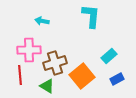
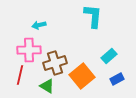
cyan L-shape: moved 2 px right
cyan arrow: moved 3 px left, 4 px down; rotated 24 degrees counterclockwise
red line: rotated 18 degrees clockwise
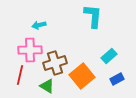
pink cross: moved 1 px right
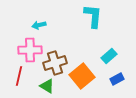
red line: moved 1 px left, 1 px down
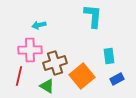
cyan rectangle: rotated 56 degrees counterclockwise
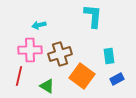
brown cross: moved 5 px right, 9 px up
orange square: rotated 15 degrees counterclockwise
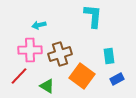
red line: rotated 30 degrees clockwise
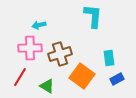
pink cross: moved 2 px up
cyan rectangle: moved 2 px down
red line: moved 1 px right, 1 px down; rotated 12 degrees counterclockwise
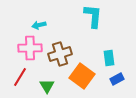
green triangle: rotated 28 degrees clockwise
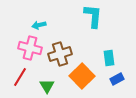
pink cross: rotated 15 degrees clockwise
orange square: rotated 10 degrees clockwise
